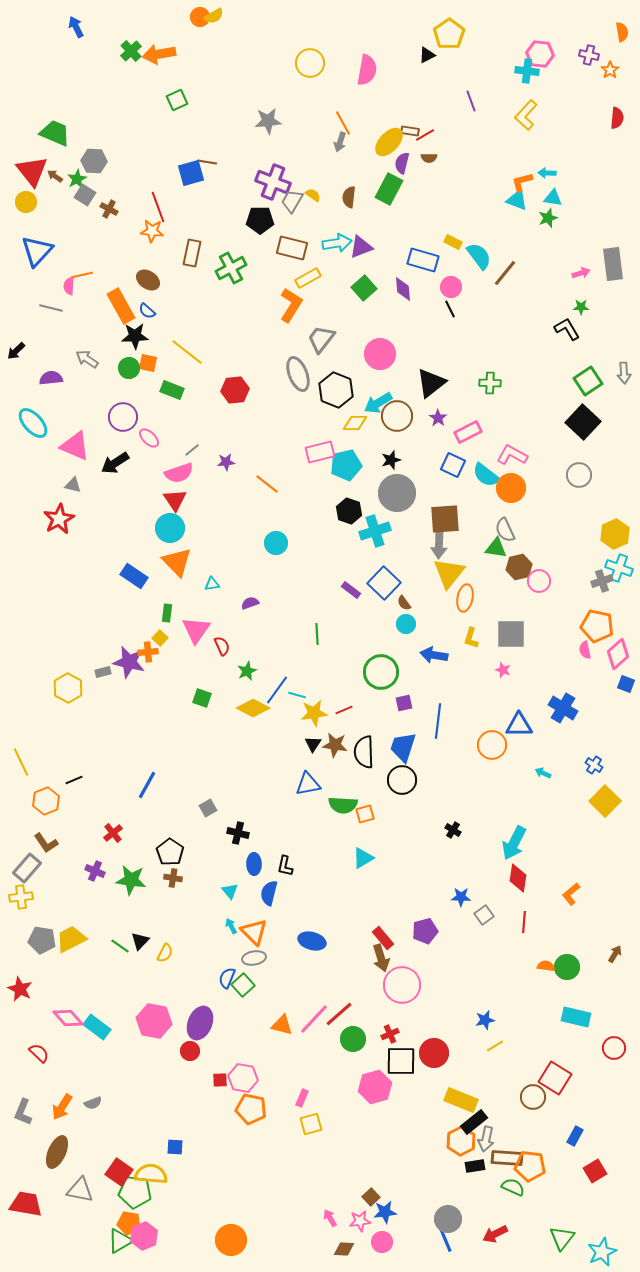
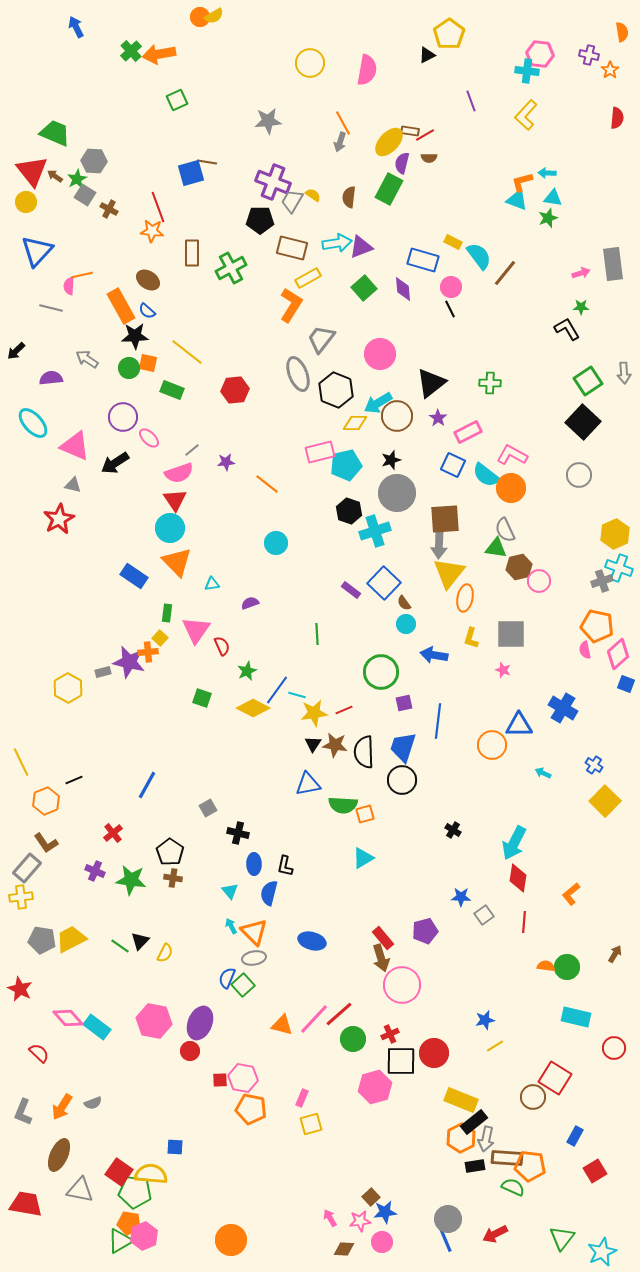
brown rectangle at (192, 253): rotated 12 degrees counterclockwise
orange hexagon at (461, 1141): moved 3 px up
brown ellipse at (57, 1152): moved 2 px right, 3 px down
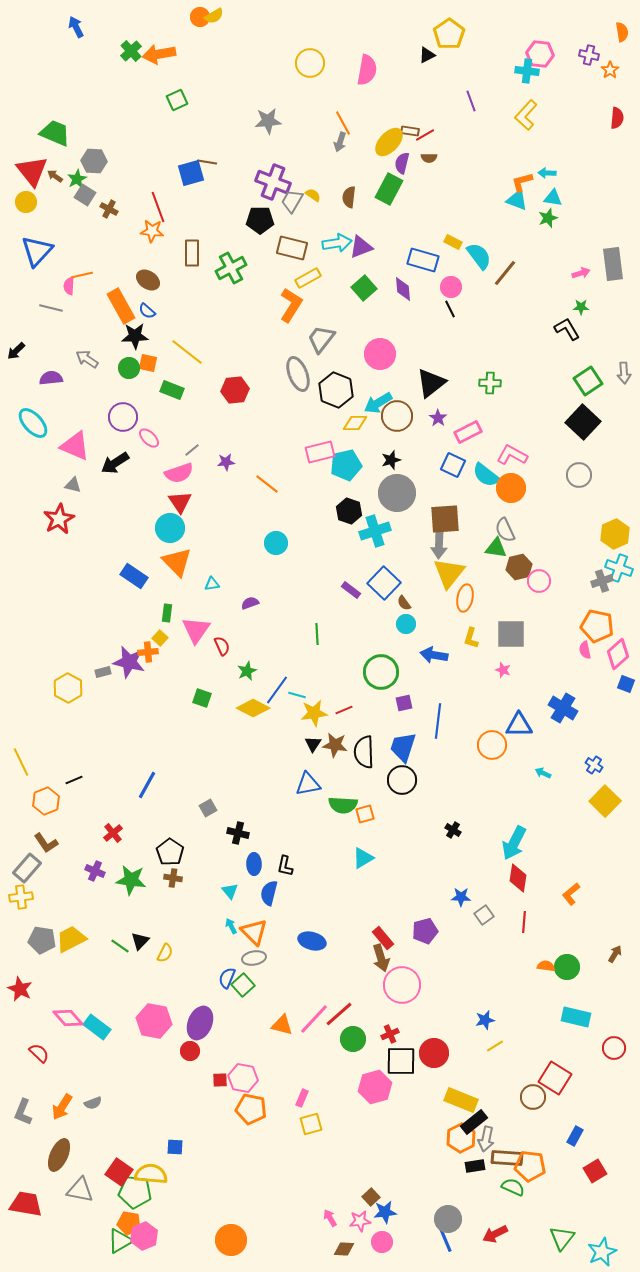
red triangle at (175, 500): moved 5 px right, 2 px down
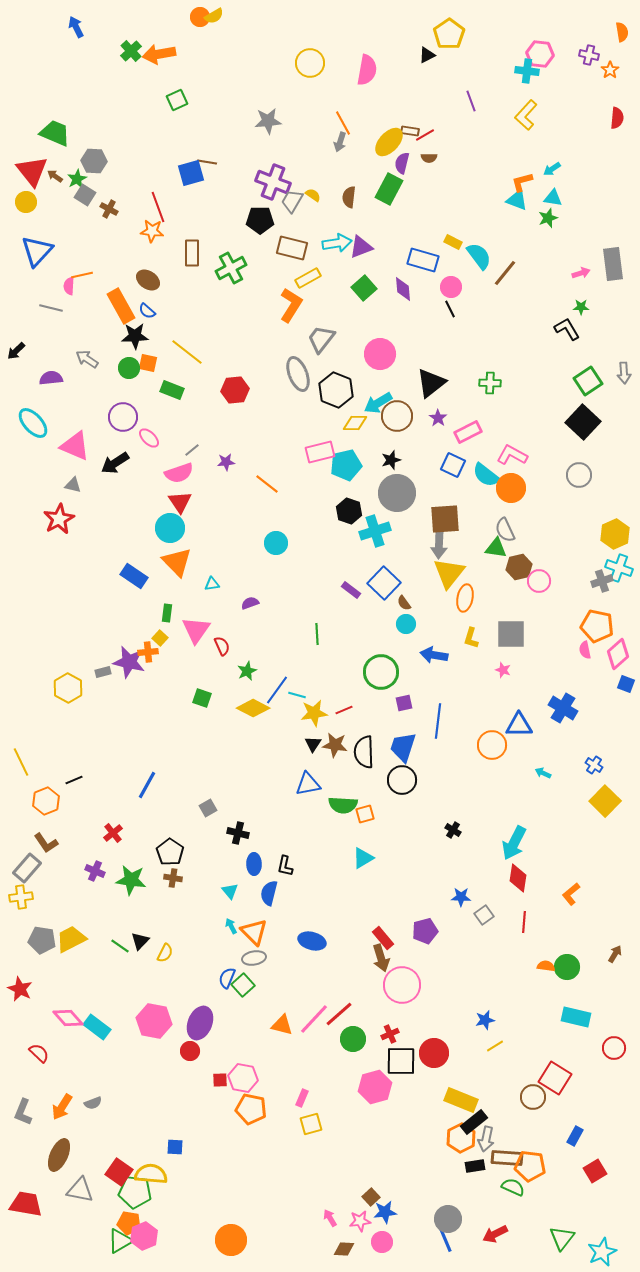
cyan arrow at (547, 173): moved 5 px right, 4 px up; rotated 36 degrees counterclockwise
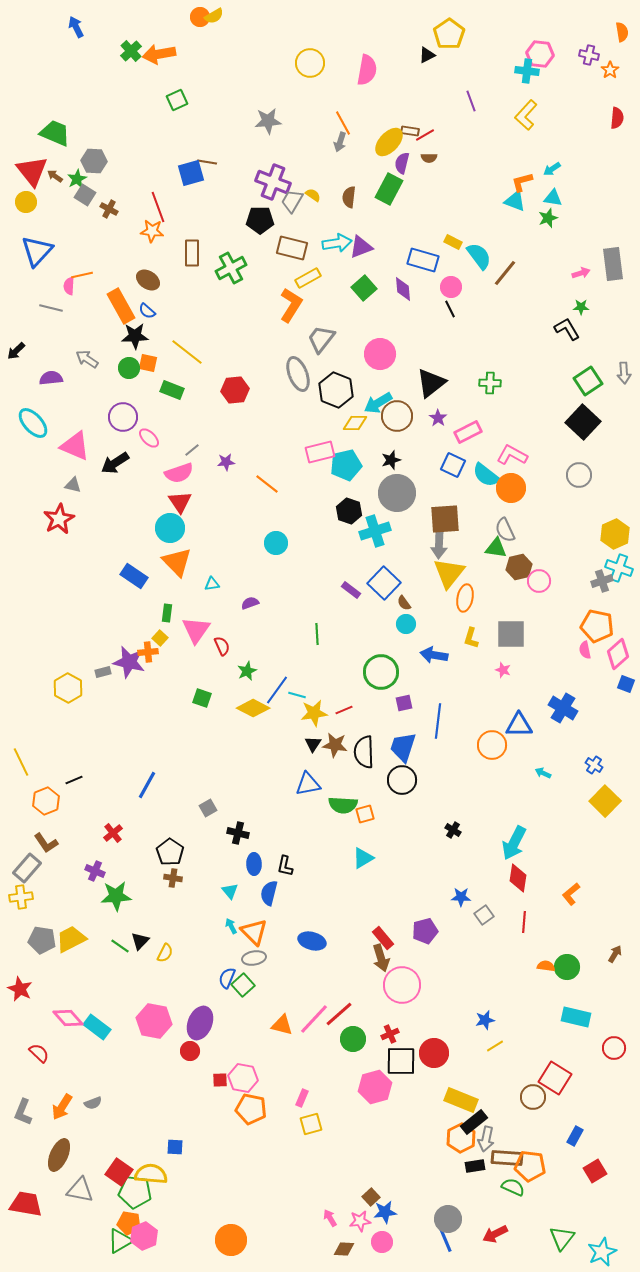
cyan triangle at (517, 200): moved 2 px left, 1 px down
green star at (131, 880): moved 15 px left, 16 px down; rotated 12 degrees counterclockwise
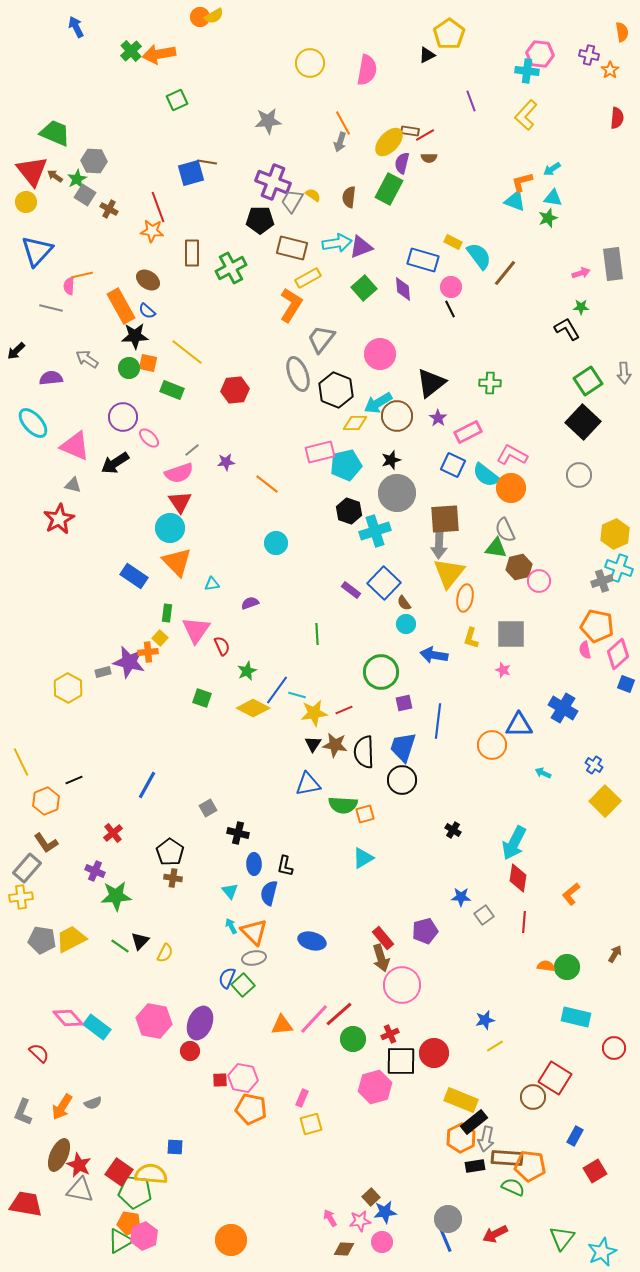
red star at (20, 989): moved 59 px right, 176 px down
orange triangle at (282, 1025): rotated 20 degrees counterclockwise
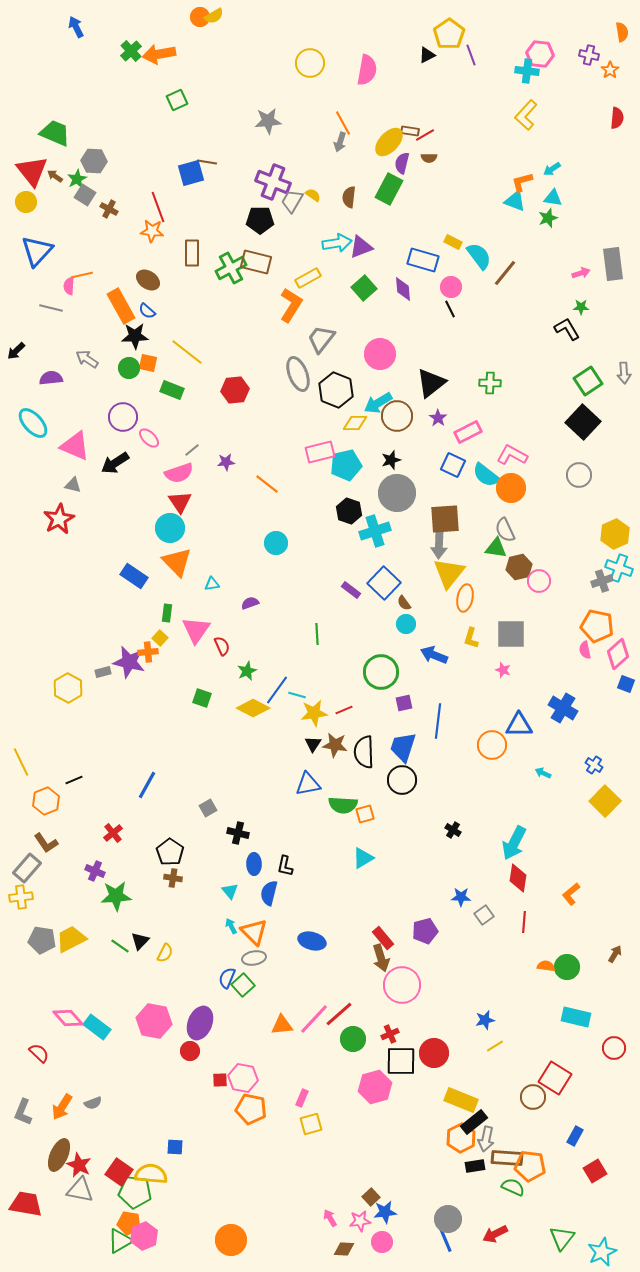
purple line at (471, 101): moved 46 px up
brown rectangle at (292, 248): moved 36 px left, 14 px down
blue arrow at (434, 655): rotated 12 degrees clockwise
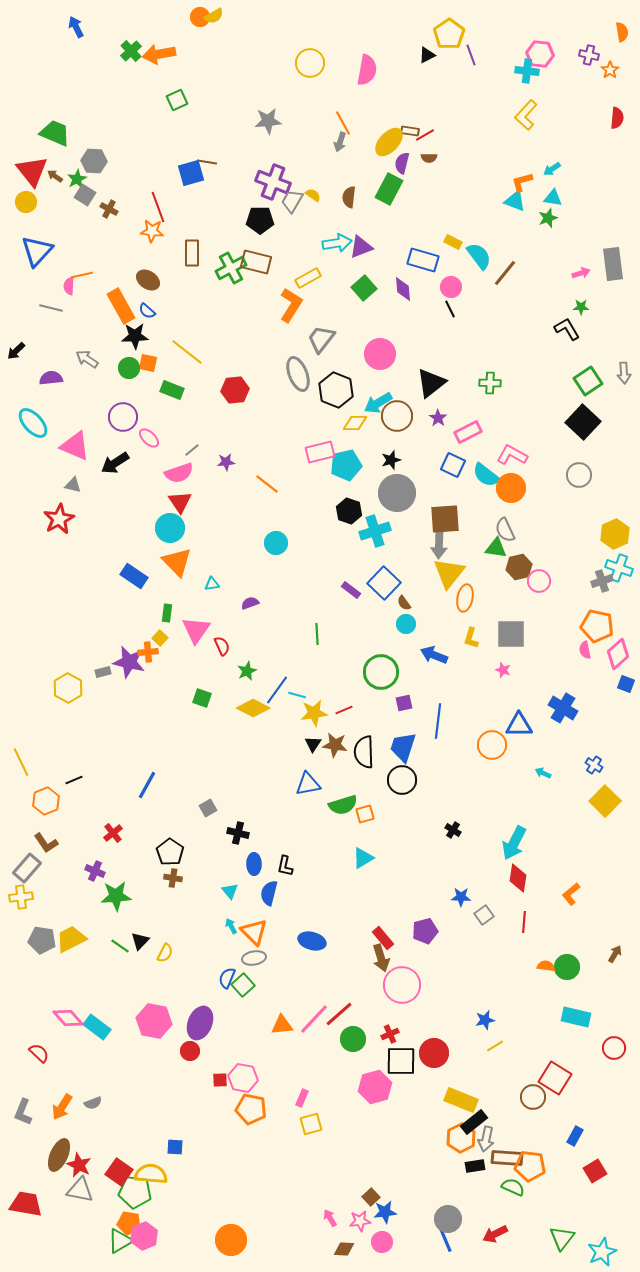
green semicircle at (343, 805): rotated 20 degrees counterclockwise
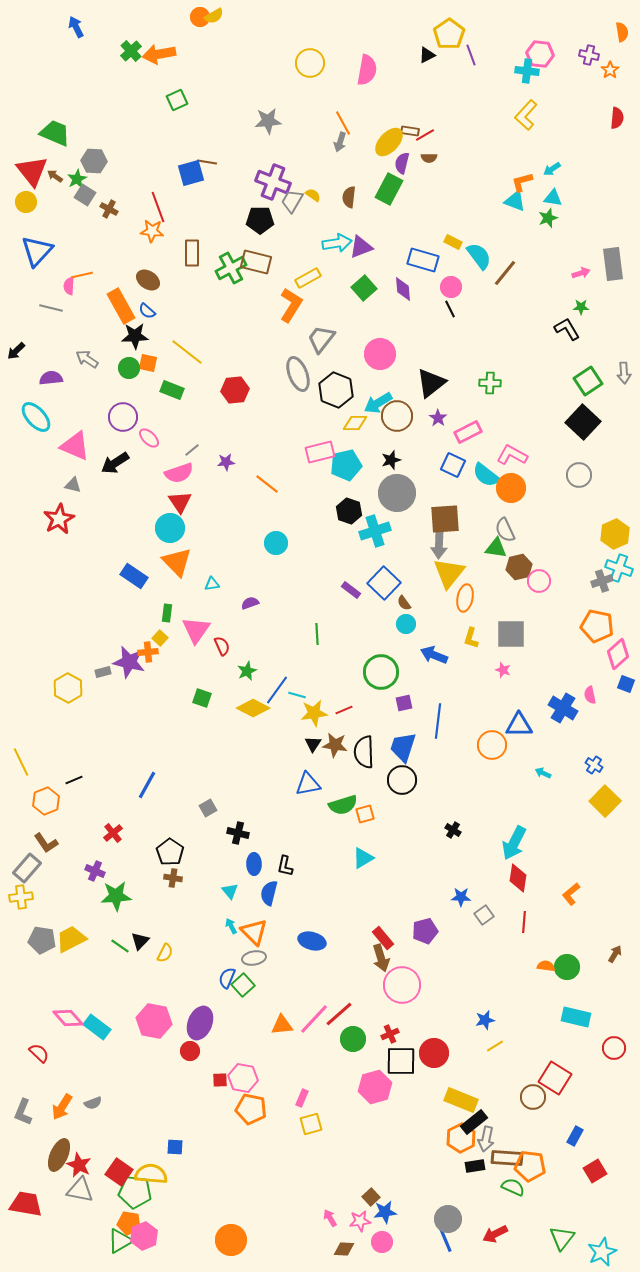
cyan ellipse at (33, 423): moved 3 px right, 6 px up
pink semicircle at (585, 650): moved 5 px right, 45 px down
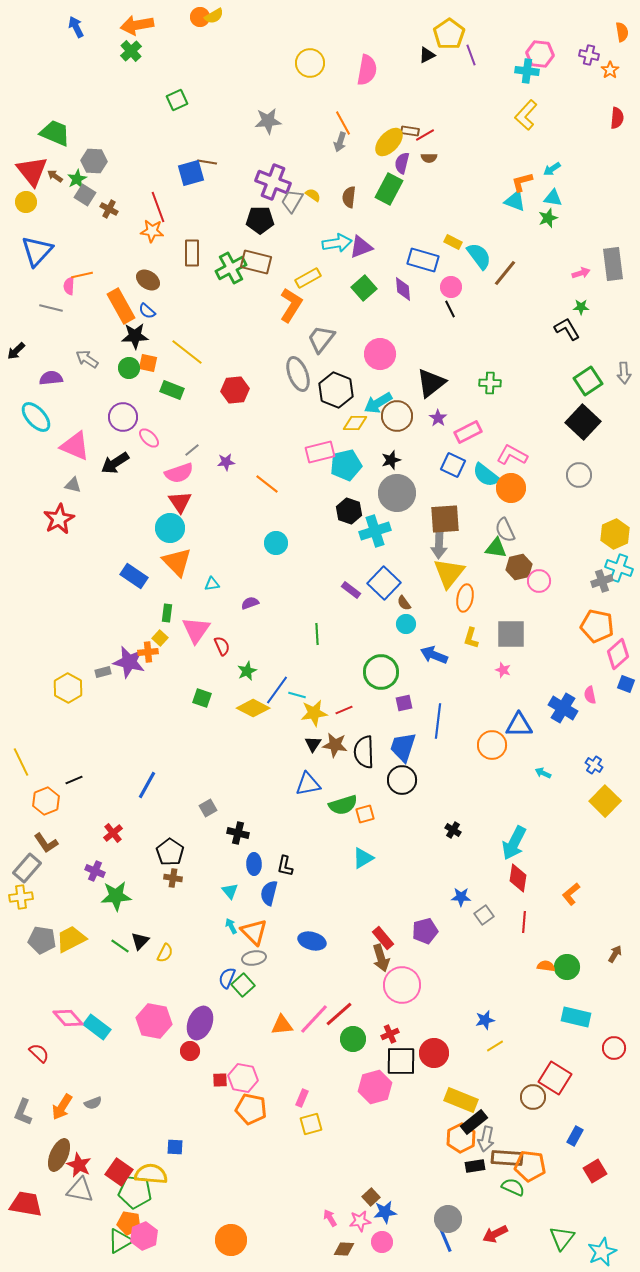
orange arrow at (159, 54): moved 22 px left, 29 px up
